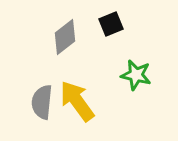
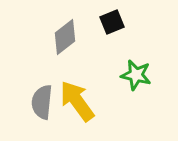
black square: moved 1 px right, 2 px up
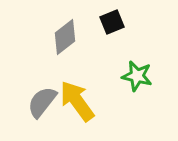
green star: moved 1 px right, 1 px down
gray semicircle: rotated 32 degrees clockwise
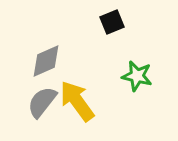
gray diamond: moved 19 px left, 24 px down; rotated 15 degrees clockwise
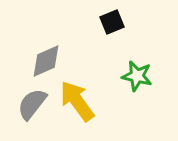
gray semicircle: moved 10 px left, 2 px down
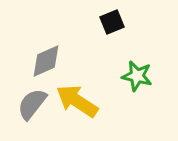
yellow arrow: rotated 21 degrees counterclockwise
